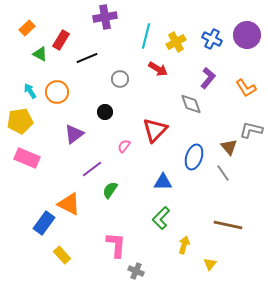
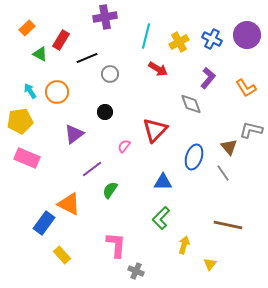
yellow cross: moved 3 px right
gray circle: moved 10 px left, 5 px up
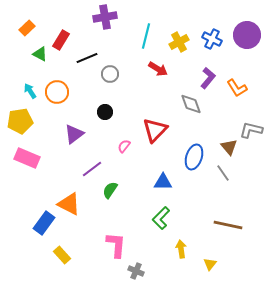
orange L-shape: moved 9 px left
yellow arrow: moved 3 px left, 4 px down; rotated 24 degrees counterclockwise
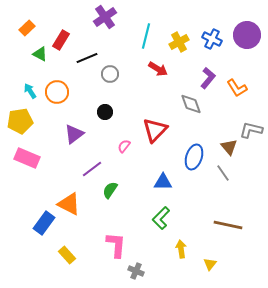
purple cross: rotated 25 degrees counterclockwise
yellow rectangle: moved 5 px right
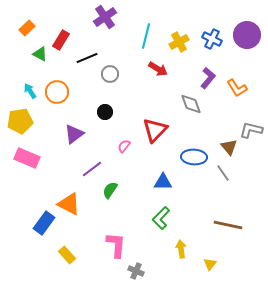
blue ellipse: rotated 75 degrees clockwise
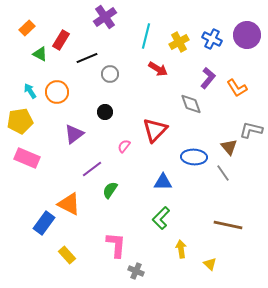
yellow triangle: rotated 24 degrees counterclockwise
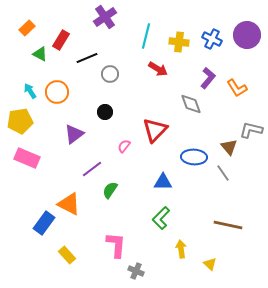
yellow cross: rotated 36 degrees clockwise
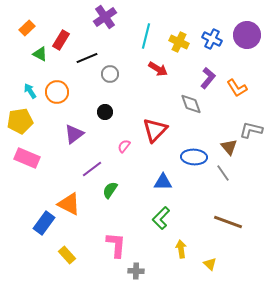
yellow cross: rotated 18 degrees clockwise
brown line: moved 3 px up; rotated 8 degrees clockwise
gray cross: rotated 21 degrees counterclockwise
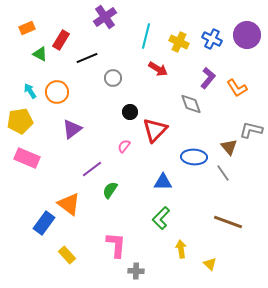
orange rectangle: rotated 21 degrees clockwise
gray circle: moved 3 px right, 4 px down
black circle: moved 25 px right
purple triangle: moved 2 px left, 5 px up
orange triangle: rotated 10 degrees clockwise
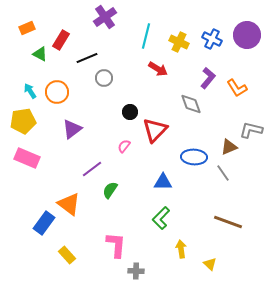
gray circle: moved 9 px left
yellow pentagon: moved 3 px right
brown triangle: rotated 48 degrees clockwise
